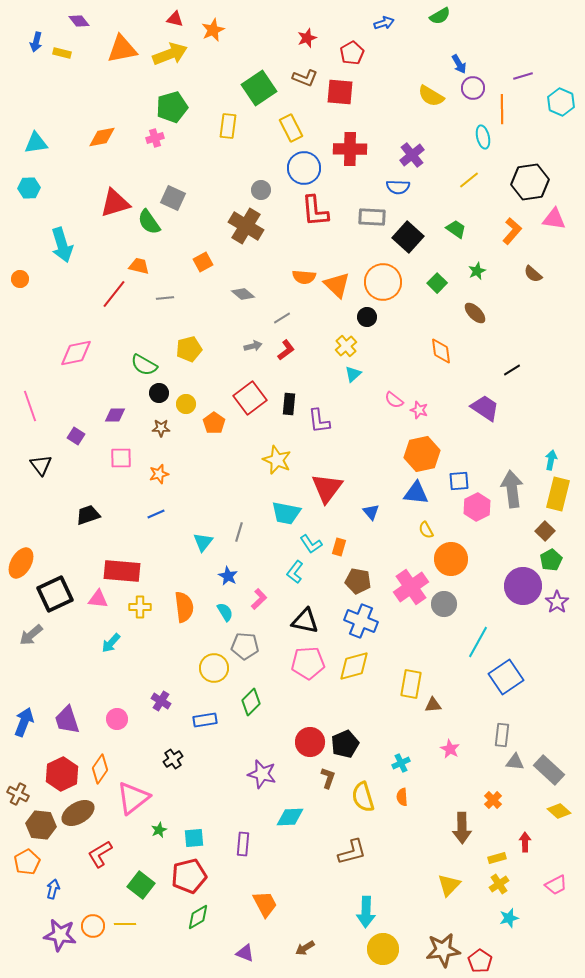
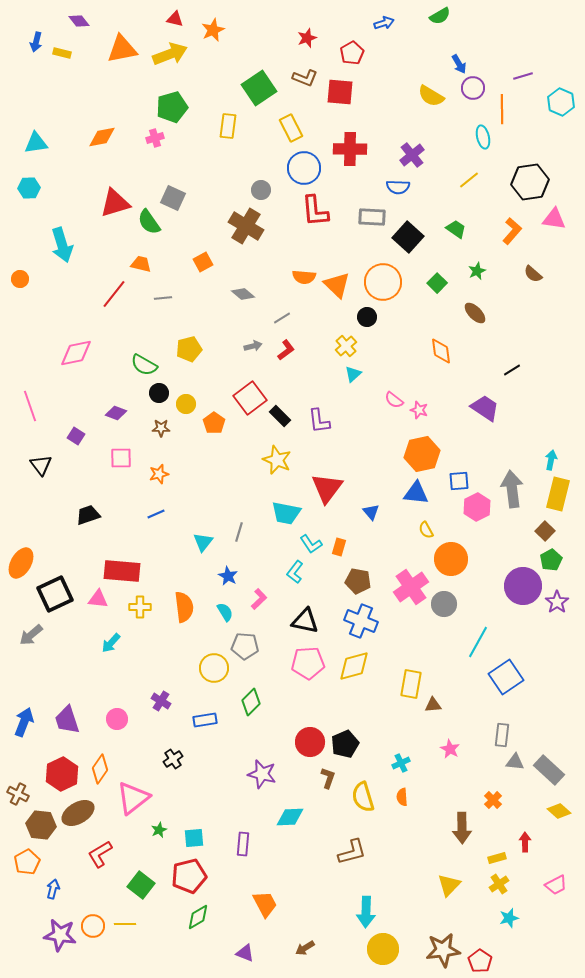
orange trapezoid at (139, 266): moved 2 px right, 2 px up
gray line at (165, 298): moved 2 px left
black rectangle at (289, 404): moved 9 px left, 12 px down; rotated 50 degrees counterclockwise
purple diamond at (115, 415): moved 1 px right, 2 px up; rotated 20 degrees clockwise
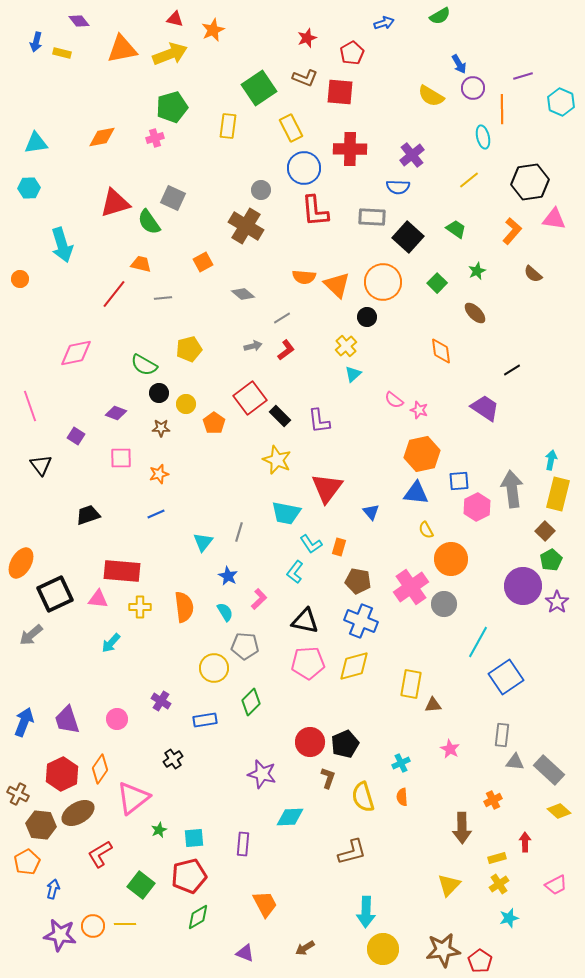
orange cross at (493, 800): rotated 18 degrees clockwise
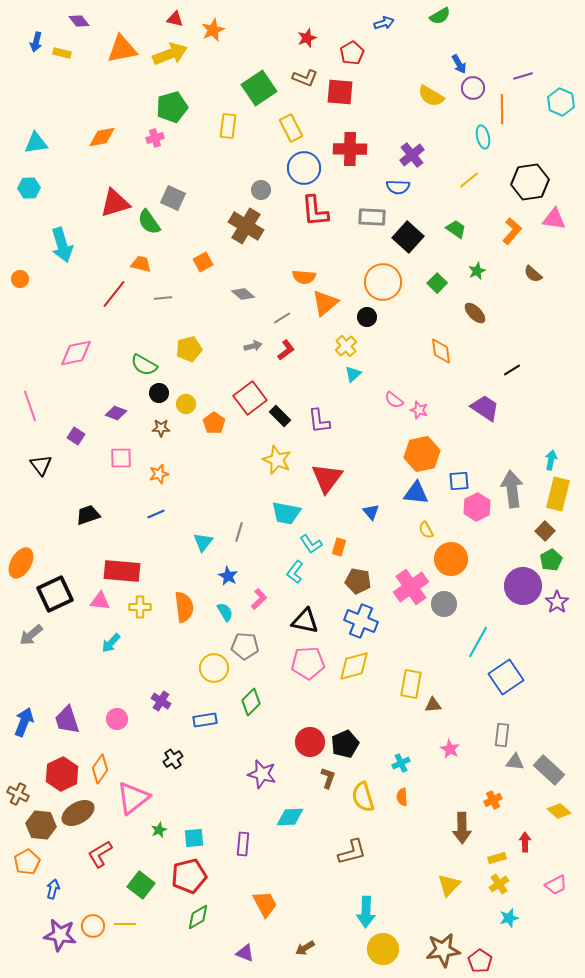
orange triangle at (337, 285): moved 12 px left, 18 px down; rotated 36 degrees clockwise
red triangle at (327, 488): moved 10 px up
pink triangle at (98, 599): moved 2 px right, 2 px down
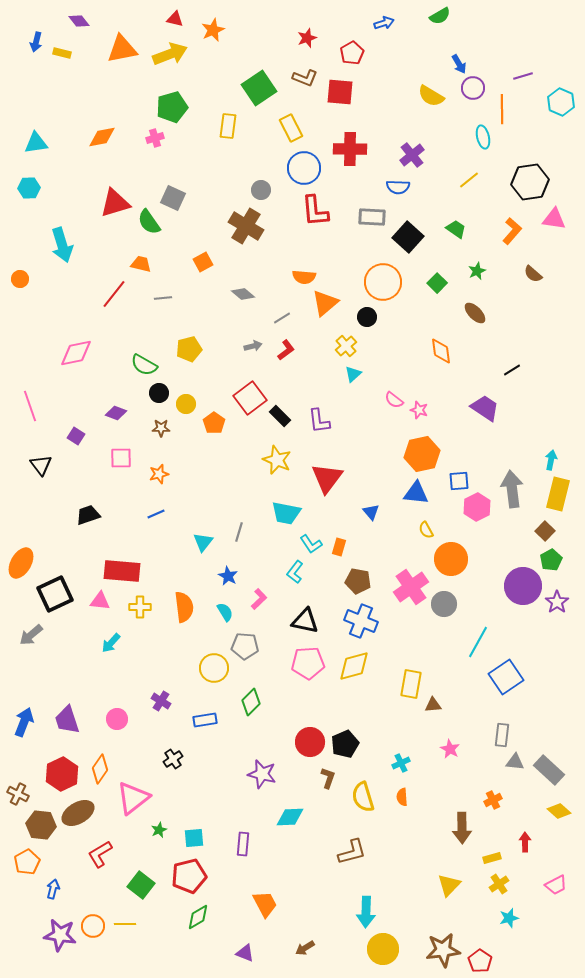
yellow rectangle at (497, 858): moved 5 px left
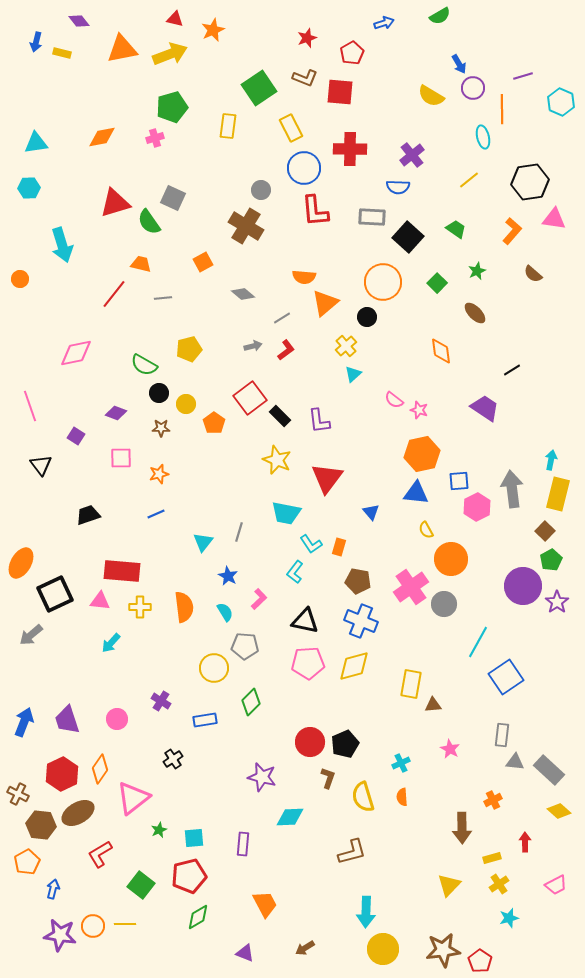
purple star at (262, 774): moved 3 px down
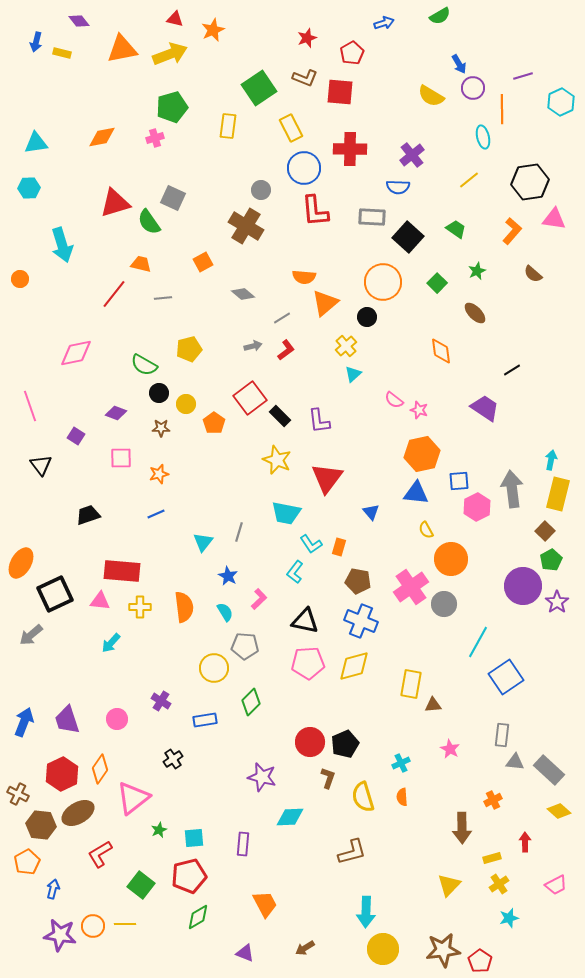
cyan hexagon at (561, 102): rotated 12 degrees clockwise
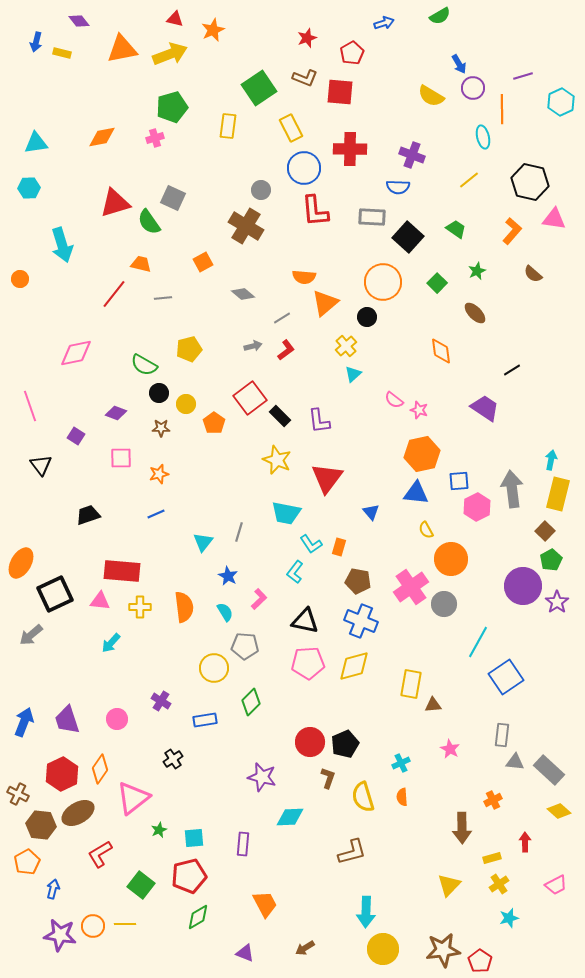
purple cross at (412, 155): rotated 30 degrees counterclockwise
black hexagon at (530, 182): rotated 21 degrees clockwise
